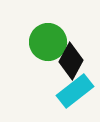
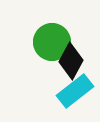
green circle: moved 4 px right
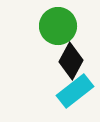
green circle: moved 6 px right, 16 px up
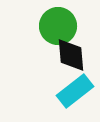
black diamond: moved 6 px up; rotated 33 degrees counterclockwise
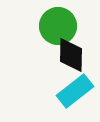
black diamond: rotated 6 degrees clockwise
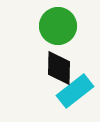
black diamond: moved 12 px left, 13 px down
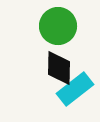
cyan rectangle: moved 2 px up
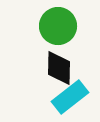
cyan rectangle: moved 5 px left, 8 px down
